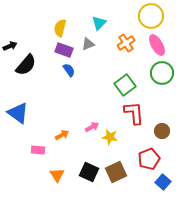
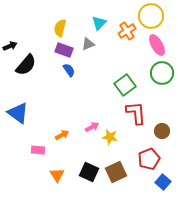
orange cross: moved 1 px right, 12 px up
red L-shape: moved 2 px right
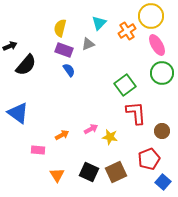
pink arrow: moved 1 px left, 2 px down
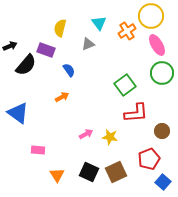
cyan triangle: rotated 21 degrees counterclockwise
purple rectangle: moved 18 px left
red L-shape: rotated 90 degrees clockwise
pink arrow: moved 5 px left, 5 px down
orange arrow: moved 38 px up
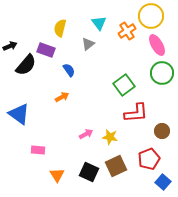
gray triangle: rotated 16 degrees counterclockwise
green square: moved 1 px left
blue triangle: moved 1 px right, 1 px down
brown square: moved 6 px up
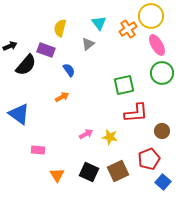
orange cross: moved 1 px right, 2 px up
green square: rotated 25 degrees clockwise
brown square: moved 2 px right, 5 px down
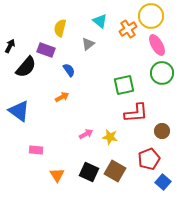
cyan triangle: moved 1 px right, 2 px up; rotated 14 degrees counterclockwise
black arrow: rotated 40 degrees counterclockwise
black semicircle: moved 2 px down
blue triangle: moved 3 px up
pink rectangle: moved 2 px left
brown square: moved 3 px left; rotated 35 degrees counterclockwise
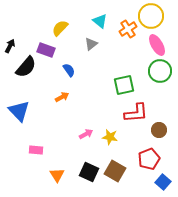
yellow semicircle: rotated 30 degrees clockwise
gray triangle: moved 3 px right
green circle: moved 2 px left, 2 px up
blue triangle: rotated 10 degrees clockwise
brown circle: moved 3 px left, 1 px up
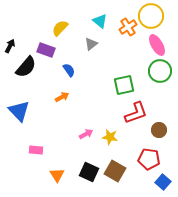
orange cross: moved 2 px up
red L-shape: rotated 15 degrees counterclockwise
red pentagon: rotated 30 degrees clockwise
